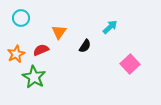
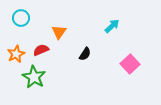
cyan arrow: moved 2 px right, 1 px up
black semicircle: moved 8 px down
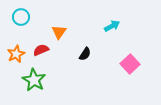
cyan circle: moved 1 px up
cyan arrow: rotated 14 degrees clockwise
green star: moved 3 px down
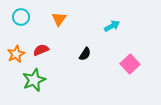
orange triangle: moved 13 px up
green star: rotated 20 degrees clockwise
